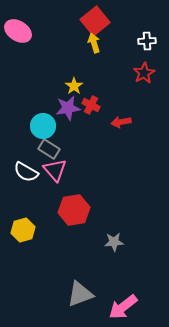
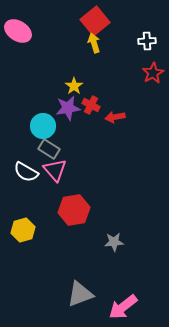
red star: moved 9 px right
red arrow: moved 6 px left, 5 px up
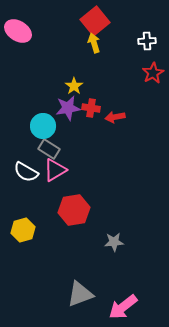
red cross: moved 3 px down; rotated 18 degrees counterclockwise
pink triangle: rotated 40 degrees clockwise
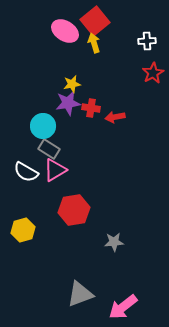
pink ellipse: moved 47 px right
yellow star: moved 2 px left, 2 px up; rotated 24 degrees clockwise
purple star: moved 5 px up
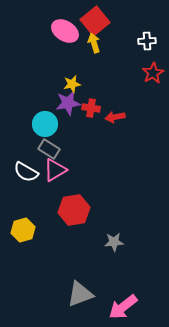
cyan circle: moved 2 px right, 2 px up
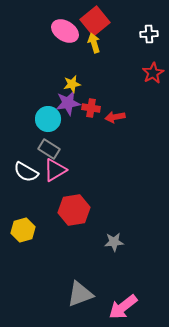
white cross: moved 2 px right, 7 px up
cyan circle: moved 3 px right, 5 px up
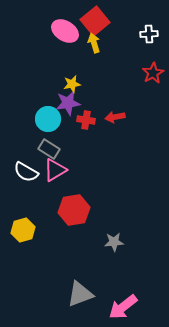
red cross: moved 5 px left, 12 px down
